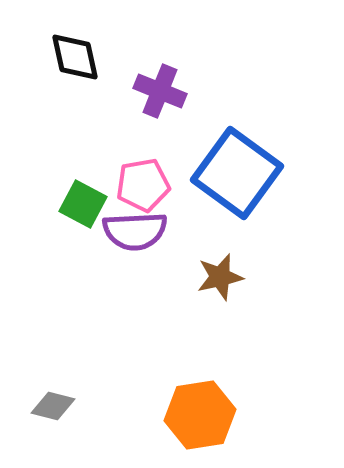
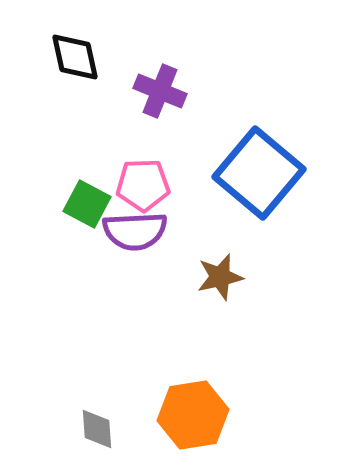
blue square: moved 22 px right; rotated 4 degrees clockwise
pink pentagon: rotated 8 degrees clockwise
green square: moved 4 px right
gray diamond: moved 44 px right, 23 px down; rotated 72 degrees clockwise
orange hexagon: moved 7 px left
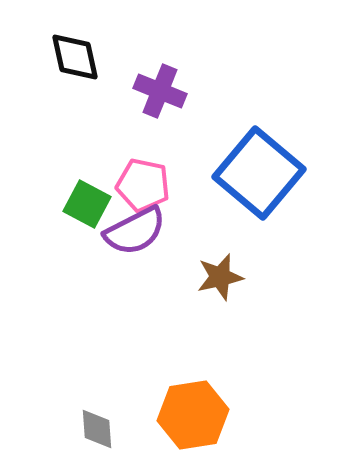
pink pentagon: rotated 14 degrees clockwise
purple semicircle: rotated 24 degrees counterclockwise
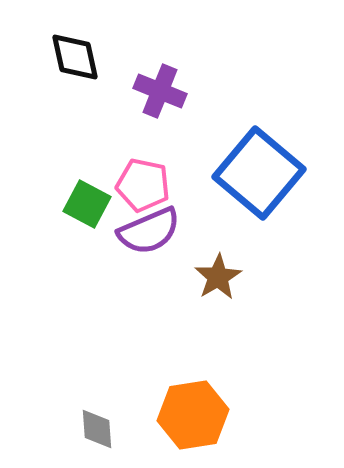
purple semicircle: moved 14 px right; rotated 4 degrees clockwise
brown star: moved 2 px left; rotated 18 degrees counterclockwise
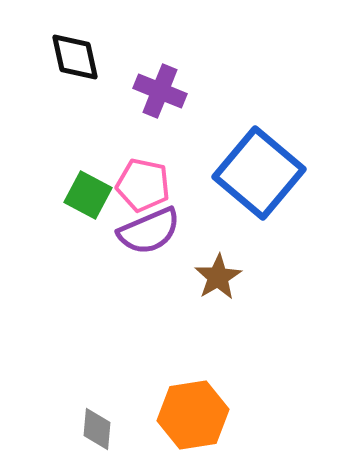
green square: moved 1 px right, 9 px up
gray diamond: rotated 9 degrees clockwise
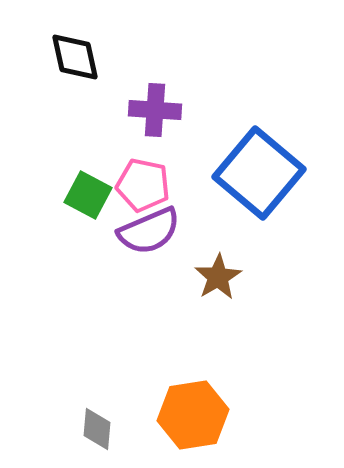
purple cross: moved 5 px left, 19 px down; rotated 18 degrees counterclockwise
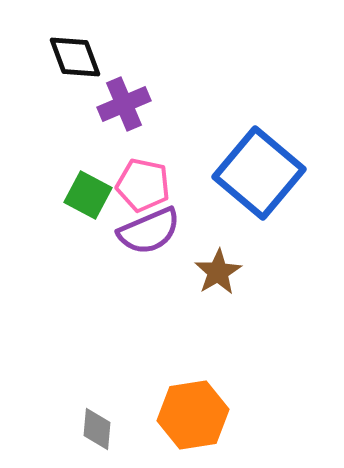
black diamond: rotated 8 degrees counterclockwise
purple cross: moved 31 px left, 6 px up; rotated 27 degrees counterclockwise
brown star: moved 5 px up
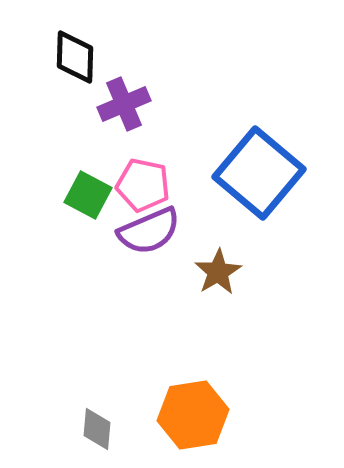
black diamond: rotated 22 degrees clockwise
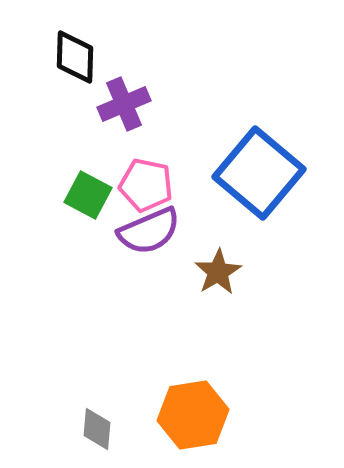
pink pentagon: moved 3 px right
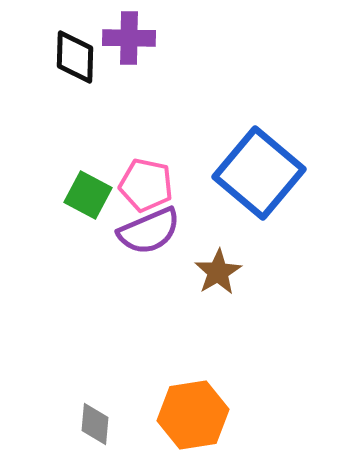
purple cross: moved 5 px right, 66 px up; rotated 24 degrees clockwise
gray diamond: moved 2 px left, 5 px up
